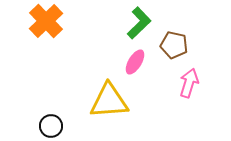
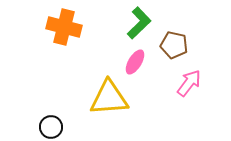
orange cross: moved 18 px right, 6 px down; rotated 32 degrees counterclockwise
pink arrow: rotated 20 degrees clockwise
yellow triangle: moved 3 px up
black circle: moved 1 px down
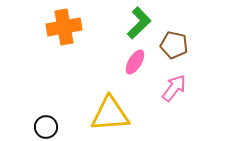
orange cross: rotated 24 degrees counterclockwise
pink arrow: moved 15 px left, 5 px down
yellow triangle: moved 1 px right, 16 px down
black circle: moved 5 px left
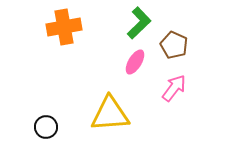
brown pentagon: rotated 12 degrees clockwise
